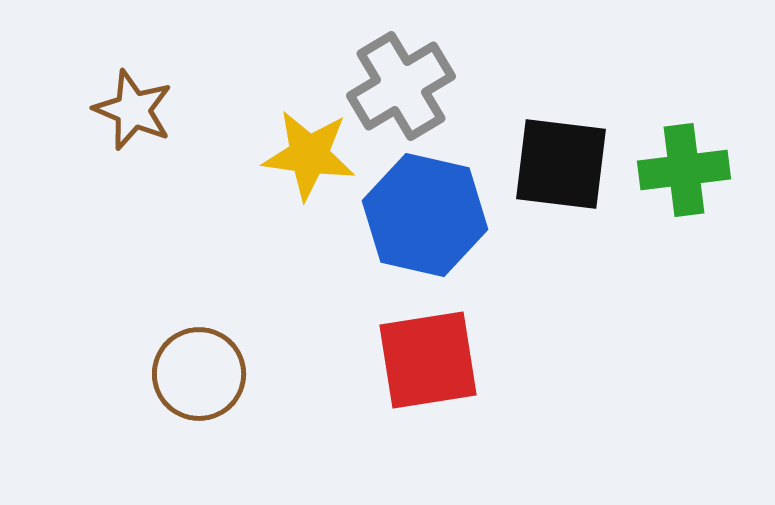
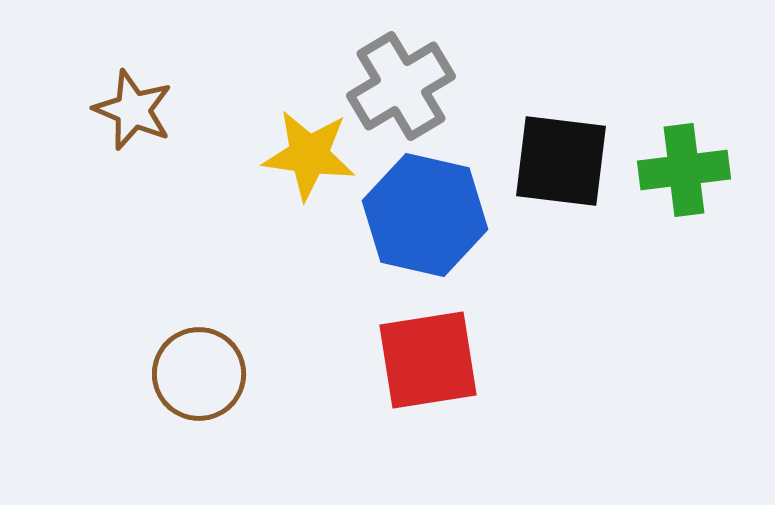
black square: moved 3 px up
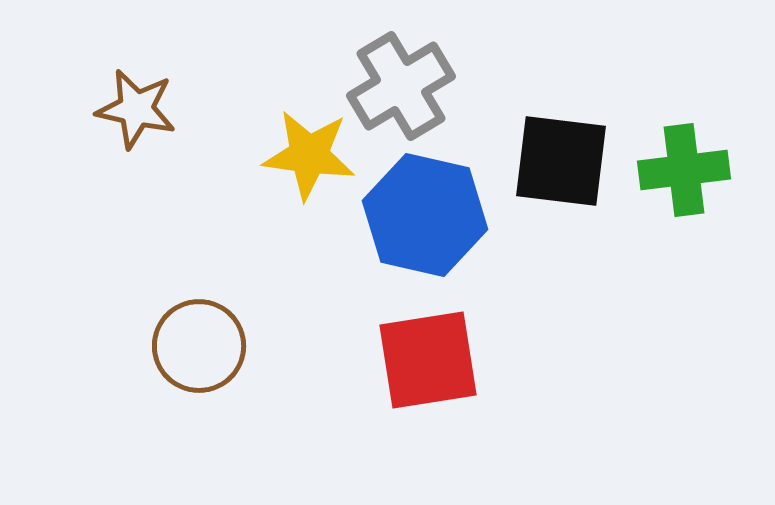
brown star: moved 3 px right, 1 px up; rotated 10 degrees counterclockwise
brown circle: moved 28 px up
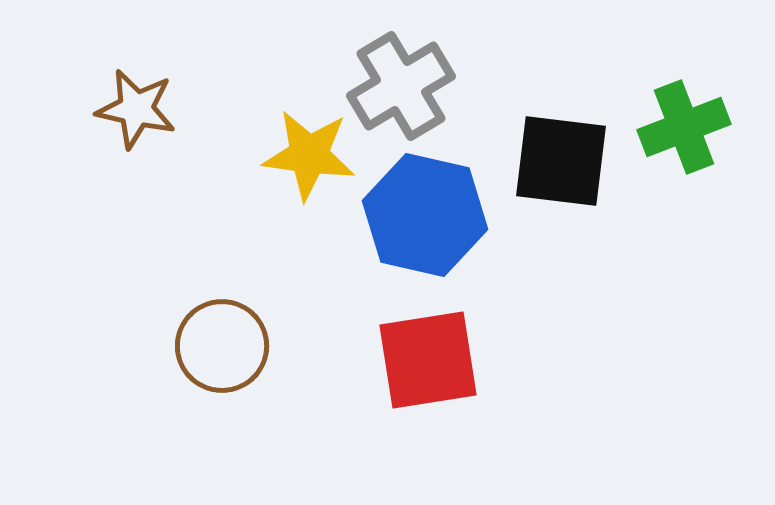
green cross: moved 43 px up; rotated 14 degrees counterclockwise
brown circle: moved 23 px right
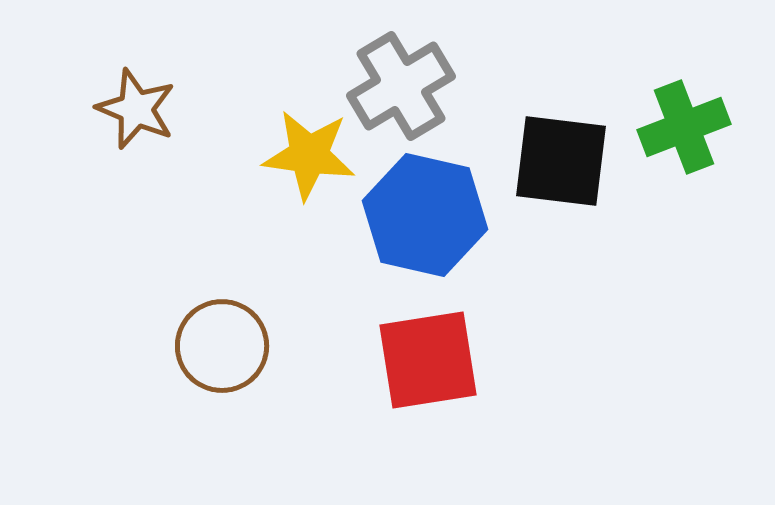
brown star: rotated 10 degrees clockwise
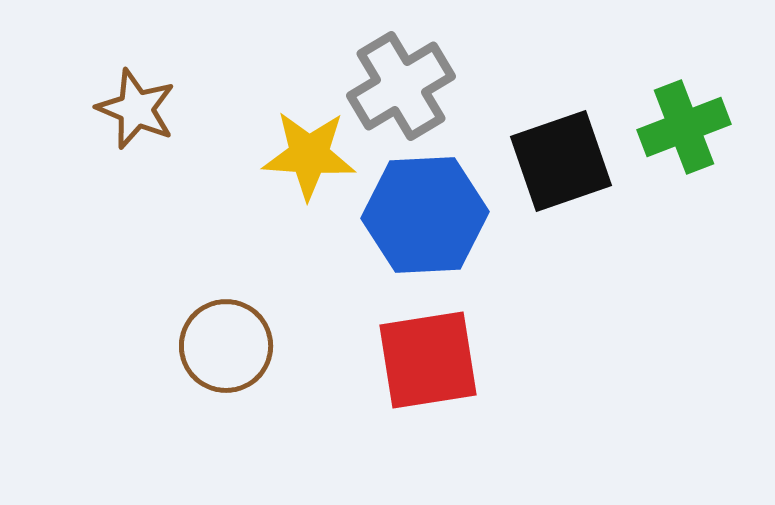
yellow star: rotated 4 degrees counterclockwise
black square: rotated 26 degrees counterclockwise
blue hexagon: rotated 16 degrees counterclockwise
brown circle: moved 4 px right
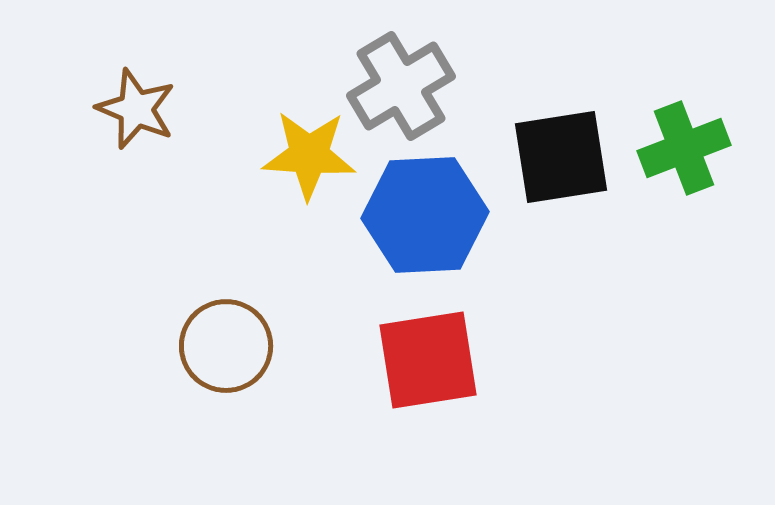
green cross: moved 21 px down
black square: moved 4 px up; rotated 10 degrees clockwise
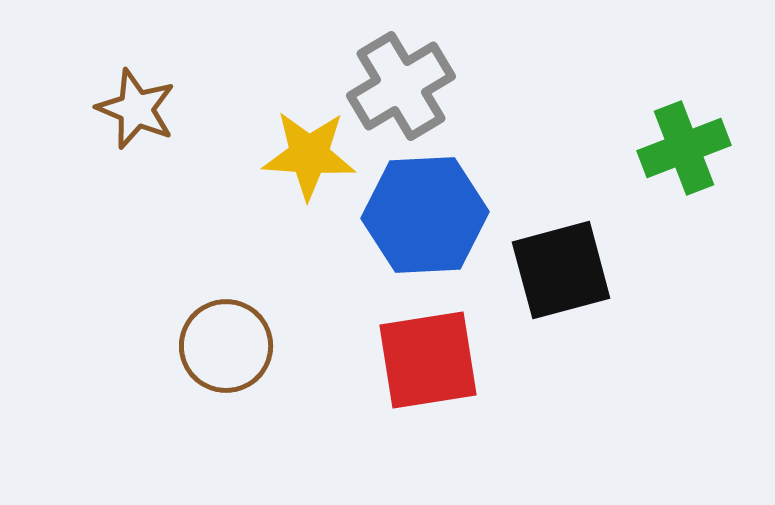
black square: moved 113 px down; rotated 6 degrees counterclockwise
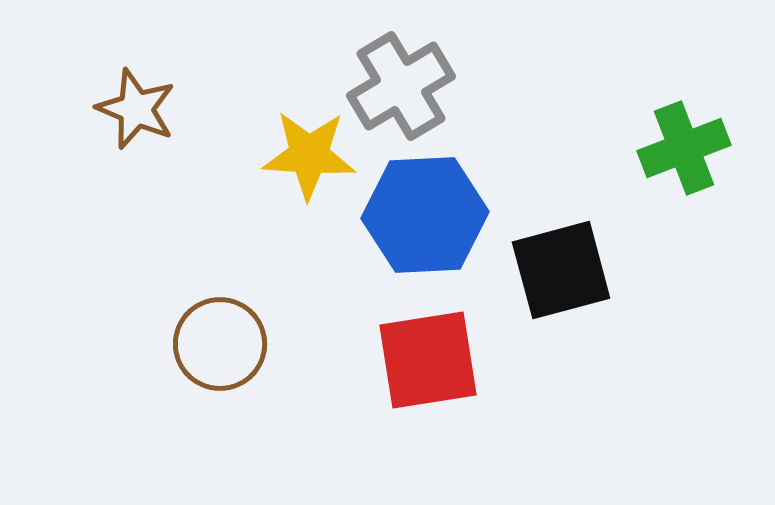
brown circle: moved 6 px left, 2 px up
